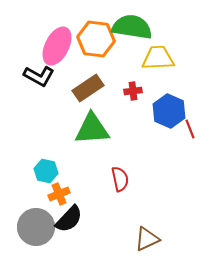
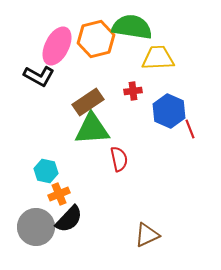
orange hexagon: rotated 21 degrees counterclockwise
brown rectangle: moved 14 px down
red semicircle: moved 1 px left, 20 px up
brown triangle: moved 4 px up
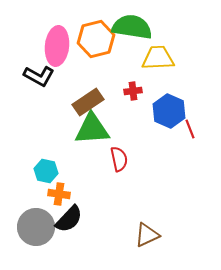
pink ellipse: rotated 21 degrees counterclockwise
orange cross: rotated 30 degrees clockwise
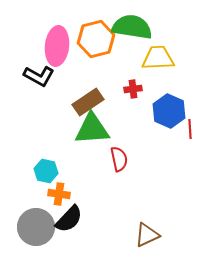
red cross: moved 2 px up
red line: rotated 18 degrees clockwise
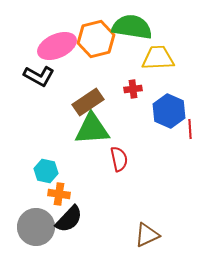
pink ellipse: rotated 60 degrees clockwise
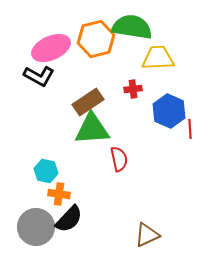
pink ellipse: moved 6 px left, 2 px down
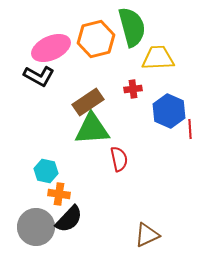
green semicircle: rotated 66 degrees clockwise
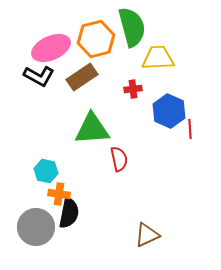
brown rectangle: moved 6 px left, 25 px up
black semicircle: moved 6 px up; rotated 32 degrees counterclockwise
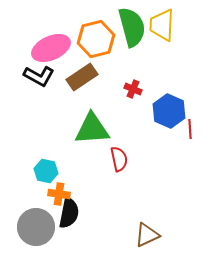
yellow trapezoid: moved 4 px right, 33 px up; rotated 84 degrees counterclockwise
red cross: rotated 30 degrees clockwise
